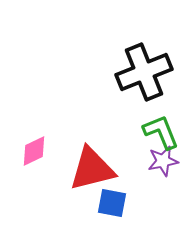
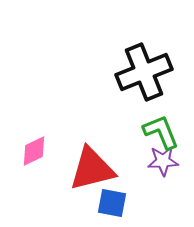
purple star: rotated 8 degrees clockwise
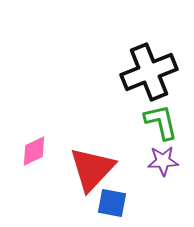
black cross: moved 5 px right
green L-shape: moved 10 px up; rotated 9 degrees clockwise
red triangle: rotated 33 degrees counterclockwise
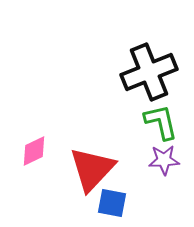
purple star: moved 1 px right, 1 px up
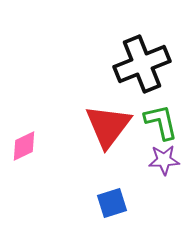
black cross: moved 7 px left, 8 px up
pink diamond: moved 10 px left, 5 px up
red triangle: moved 16 px right, 43 px up; rotated 6 degrees counterclockwise
blue square: rotated 28 degrees counterclockwise
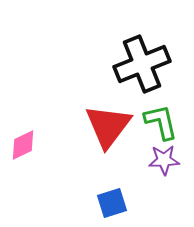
pink diamond: moved 1 px left, 1 px up
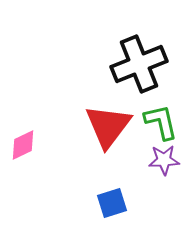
black cross: moved 3 px left
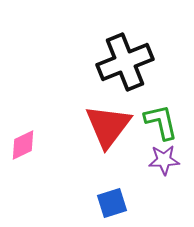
black cross: moved 14 px left, 2 px up
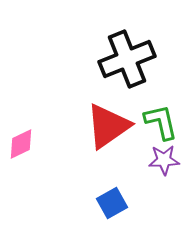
black cross: moved 2 px right, 3 px up
red triangle: rotated 18 degrees clockwise
pink diamond: moved 2 px left, 1 px up
blue square: rotated 12 degrees counterclockwise
